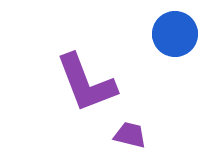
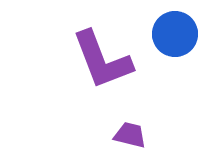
purple L-shape: moved 16 px right, 23 px up
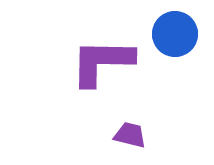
purple L-shape: moved 2 px down; rotated 112 degrees clockwise
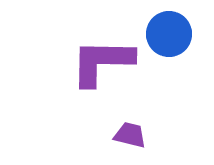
blue circle: moved 6 px left
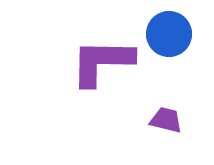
purple trapezoid: moved 36 px right, 15 px up
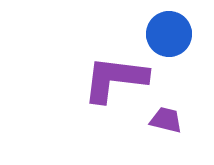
purple L-shape: moved 13 px right, 17 px down; rotated 6 degrees clockwise
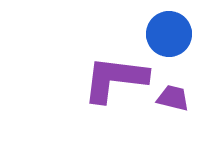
purple trapezoid: moved 7 px right, 22 px up
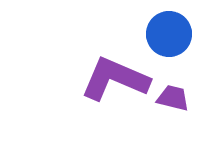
purple L-shape: rotated 16 degrees clockwise
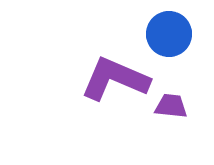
purple trapezoid: moved 2 px left, 8 px down; rotated 8 degrees counterclockwise
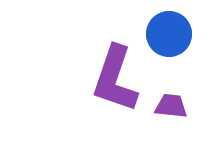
purple L-shape: rotated 94 degrees counterclockwise
